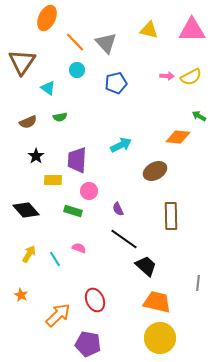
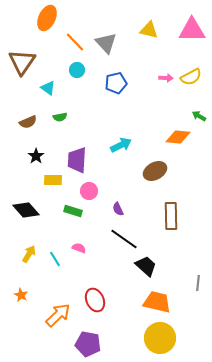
pink arrow: moved 1 px left, 2 px down
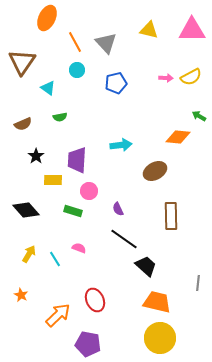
orange line: rotated 15 degrees clockwise
brown semicircle: moved 5 px left, 2 px down
cyan arrow: rotated 20 degrees clockwise
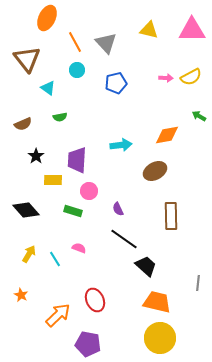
brown triangle: moved 5 px right, 3 px up; rotated 12 degrees counterclockwise
orange diamond: moved 11 px left, 2 px up; rotated 15 degrees counterclockwise
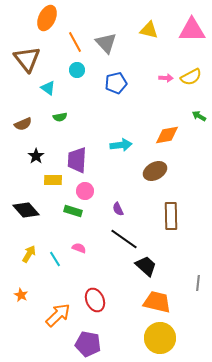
pink circle: moved 4 px left
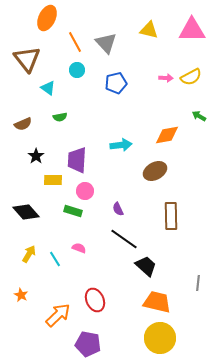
black diamond: moved 2 px down
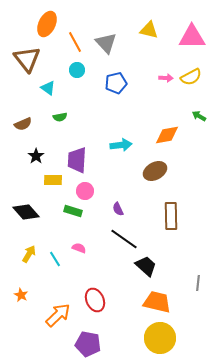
orange ellipse: moved 6 px down
pink triangle: moved 7 px down
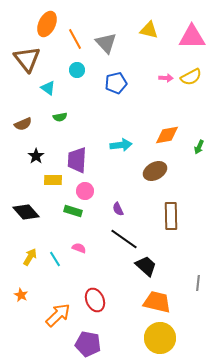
orange line: moved 3 px up
green arrow: moved 31 px down; rotated 96 degrees counterclockwise
yellow arrow: moved 1 px right, 3 px down
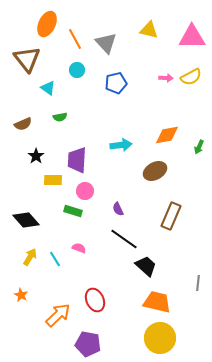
black diamond: moved 8 px down
brown rectangle: rotated 24 degrees clockwise
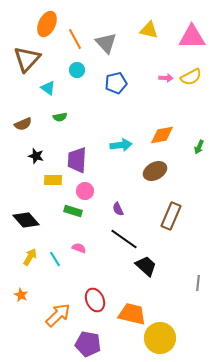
brown triangle: rotated 20 degrees clockwise
orange diamond: moved 5 px left
black star: rotated 21 degrees counterclockwise
orange trapezoid: moved 25 px left, 12 px down
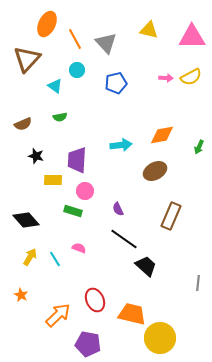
cyan triangle: moved 7 px right, 2 px up
